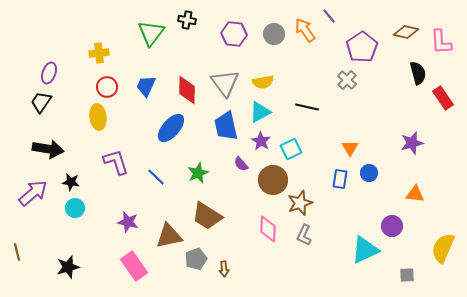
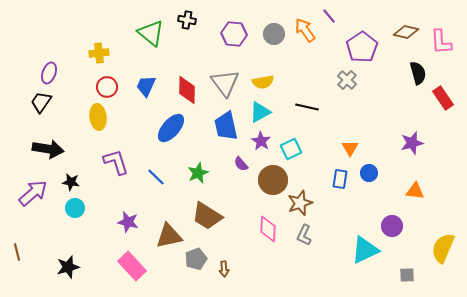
green triangle at (151, 33): rotated 28 degrees counterclockwise
orange triangle at (415, 194): moved 3 px up
pink rectangle at (134, 266): moved 2 px left; rotated 8 degrees counterclockwise
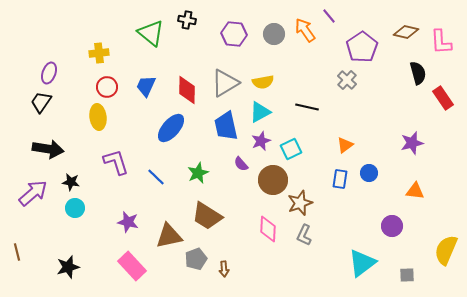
gray triangle at (225, 83): rotated 36 degrees clockwise
purple star at (261, 141): rotated 18 degrees clockwise
orange triangle at (350, 148): moved 5 px left, 3 px up; rotated 24 degrees clockwise
yellow semicircle at (443, 248): moved 3 px right, 2 px down
cyan triangle at (365, 250): moved 3 px left, 13 px down; rotated 12 degrees counterclockwise
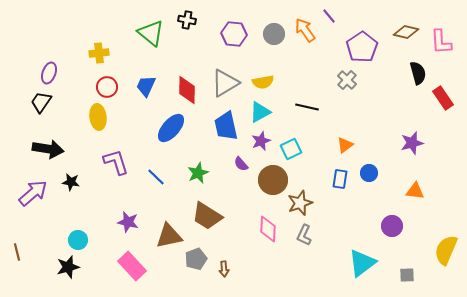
cyan circle at (75, 208): moved 3 px right, 32 px down
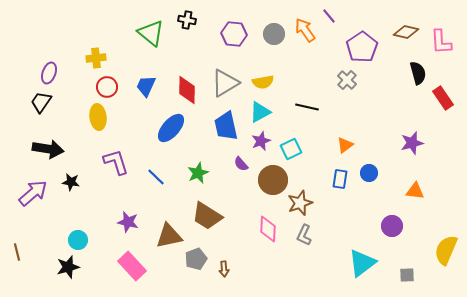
yellow cross at (99, 53): moved 3 px left, 5 px down
